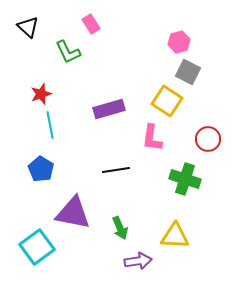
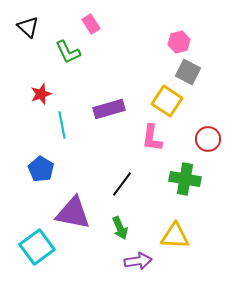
cyan line: moved 12 px right
black line: moved 6 px right, 14 px down; rotated 44 degrees counterclockwise
green cross: rotated 8 degrees counterclockwise
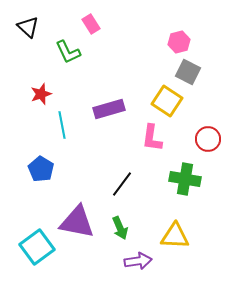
purple triangle: moved 4 px right, 9 px down
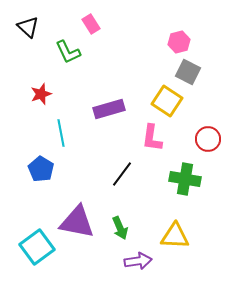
cyan line: moved 1 px left, 8 px down
black line: moved 10 px up
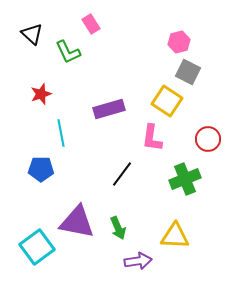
black triangle: moved 4 px right, 7 px down
blue pentagon: rotated 30 degrees counterclockwise
green cross: rotated 32 degrees counterclockwise
green arrow: moved 2 px left
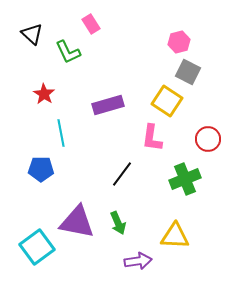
red star: moved 3 px right; rotated 20 degrees counterclockwise
purple rectangle: moved 1 px left, 4 px up
green arrow: moved 5 px up
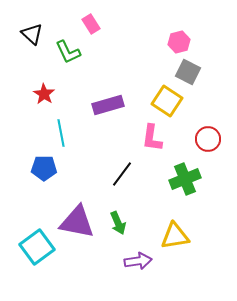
blue pentagon: moved 3 px right, 1 px up
yellow triangle: rotated 12 degrees counterclockwise
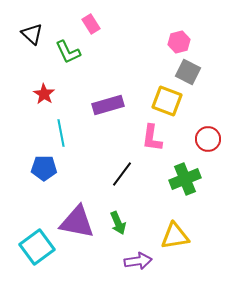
yellow square: rotated 12 degrees counterclockwise
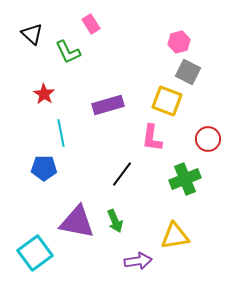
green arrow: moved 3 px left, 2 px up
cyan square: moved 2 px left, 6 px down
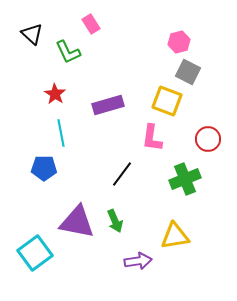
red star: moved 11 px right
